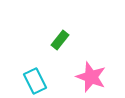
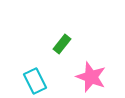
green rectangle: moved 2 px right, 4 px down
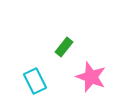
green rectangle: moved 2 px right, 3 px down
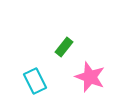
pink star: moved 1 px left
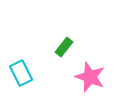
cyan rectangle: moved 14 px left, 8 px up
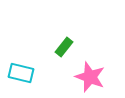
cyan rectangle: rotated 50 degrees counterclockwise
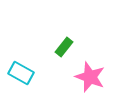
cyan rectangle: rotated 15 degrees clockwise
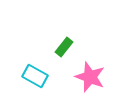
cyan rectangle: moved 14 px right, 3 px down
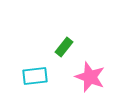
cyan rectangle: rotated 35 degrees counterclockwise
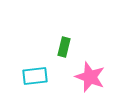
green rectangle: rotated 24 degrees counterclockwise
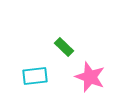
green rectangle: rotated 60 degrees counterclockwise
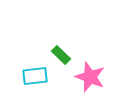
green rectangle: moved 3 px left, 8 px down
